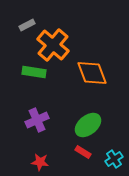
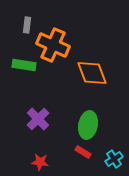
gray rectangle: rotated 56 degrees counterclockwise
orange cross: rotated 16 degrees counterclockwise
green rectangle: moved 10 px left, 7 px up
purple cross: moved 1 px right, 1 px up; rotated 20 degrees counterclockwise
green ellipse: rotated 40 degrees counterclockwise
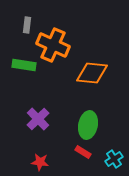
orange diamond: rotated 64 degrees counterclockwise
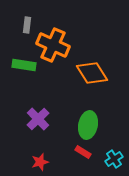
orange diamond: rotated 52 degrees clockwise
red star: rotated 24 degrees counterclockwise
